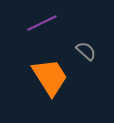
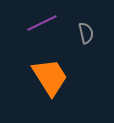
gray semicircle: moved 18 px up; rotated 35 degrees clockwise
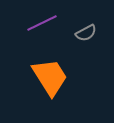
gray semicircle: rotated 75 degrees clockwise
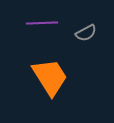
purple line: rotated 24 degrees clockwise
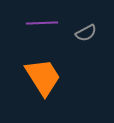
orange trapezoid: moved 7 px left
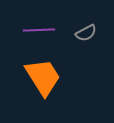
purple line: moved 3 px left, 7 px down
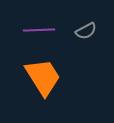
gray semicircle: moved 2 px up
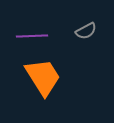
purple line: moved 7 px left, 6 px down
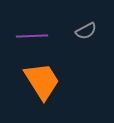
orange trapezoid: moved 1 px left, 4 px down
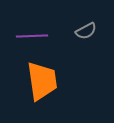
orange trapezoid: rotated 24 degrees clockwise
